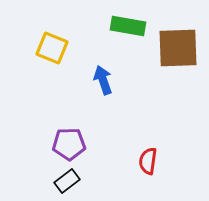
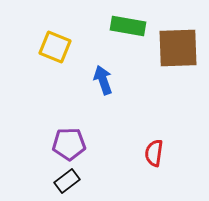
yellow square: moved 3 px right, 1 px up
red semicircle: moved 6 px right, 8 px up
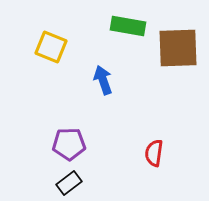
yellow square: moved 4 px left
black rectangle: moved 2 px right, 2 px down
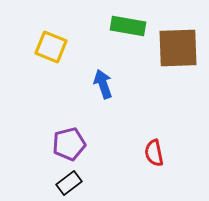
blue arrow: moved 4 px down
purple pentagon: rotated 12 degrees counterclockwise
red semicircle: rotated 20 degrees counterclockwise
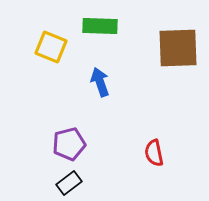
green rectangle: moved 28 px left; rotated 8 degrees counterclockwise
blue arrow: moved 3 px left, 2 px up
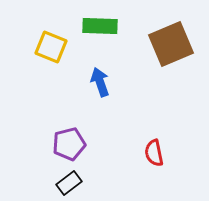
brown square: moved 7 px left, 4 px up; rotated 21 degrees counterclockwise
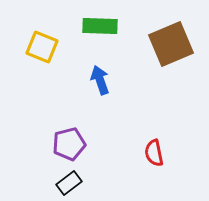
yellow square: moved 9 px left
blue arrow: moved 2 px up
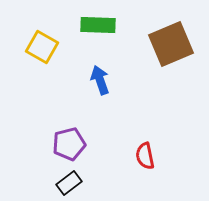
green rectangle: moved 2 px left, 1 px up
yellow square: rotated 8 degrees clockwise
red semicircle: moved 9 px left, 3 px down
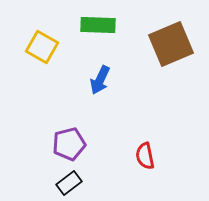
blue arrow: rotated 136 degrees counterclockwise
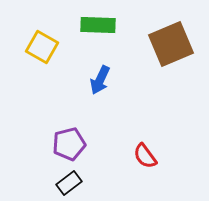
red semicircle: rotated 24 degrees counterclockwise
